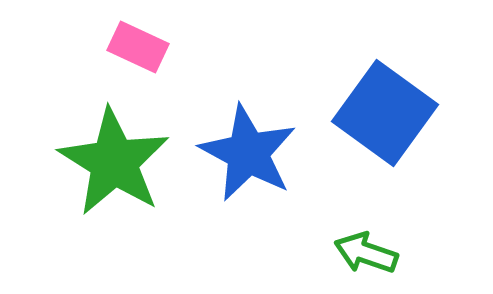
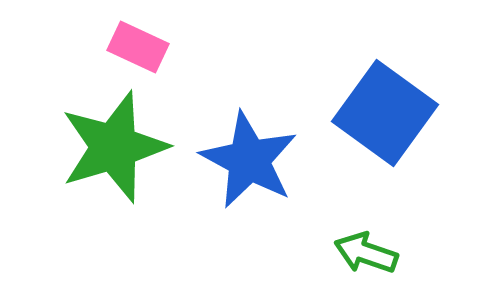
blue star: moved 1 px right, 7 px down
green star: moved 15 px up; rotated 23 degrees clockwise
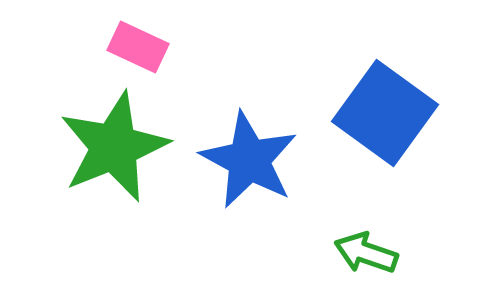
green star: rotated 5 degrees counterclockwise
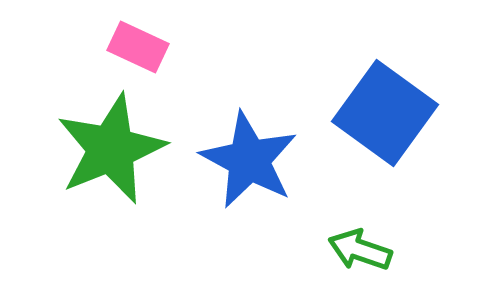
green star: moved 3 px left, 2 px down
green arrow: moved 6 px left, 3 px up
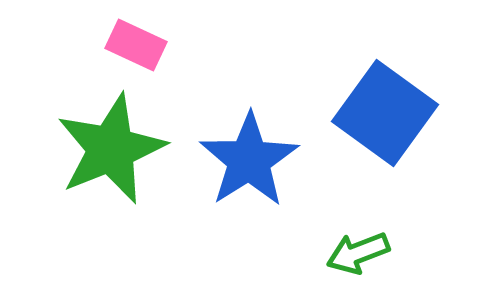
pink rectangle: moved 2 px left, 2 px up
blue star: rotated 12 degrees clockwise
green arrow: moved 2 px left, 3 px down; rotated 40 degrees counterclockwise
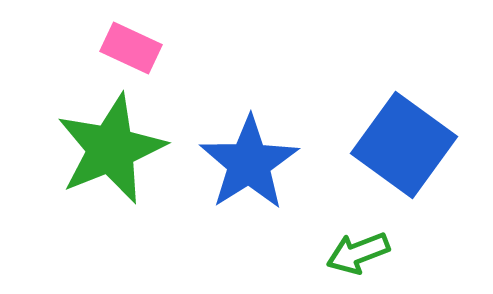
pink rectangle: moved 5 px left, 3 px down
blue square: moved 19 px right, 32 px down
blue star: moved 3 px down
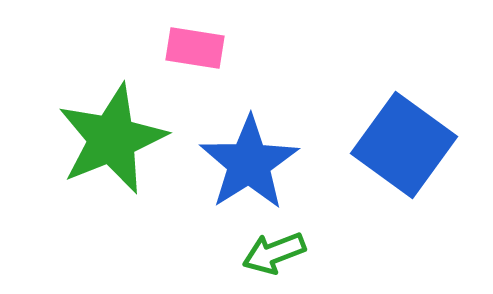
pink rectangle: moved 64 px right; rotated 16 degrees counterclockwise
green star: moved 1 px right, 10 px up
green arrow: moved 84 px left
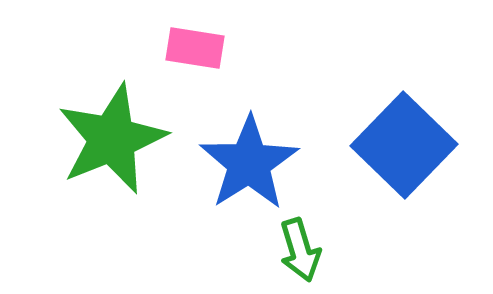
blue square: rotated 8 degrees clockwise
green arrow: moved 26 px right, 3 px up; rotated 86 degrees counterclockwise
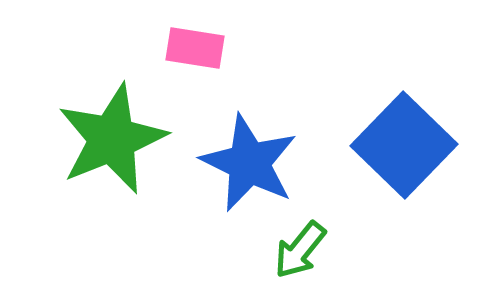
blue star: rotated 14 degrees counterclockwise
green arrow: rotated 56 degrees clockwise
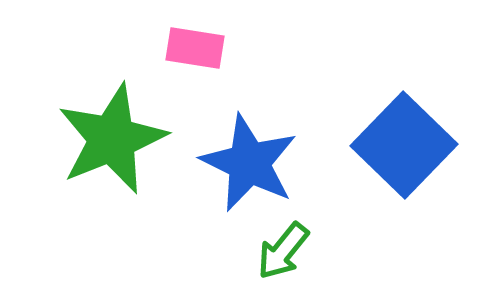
green arrow: moved 17 px left, 1 px down
